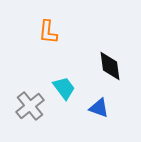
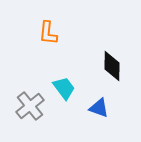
orange L-shape: moved 1 px down
black diamond: moved 2 px right; rotated 8 degrees clockwise
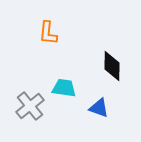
cyan trapezoid: rotated 45 degrees counterclockwise
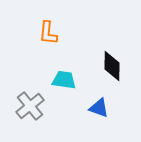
cyan trapezoid: moved 8 px up
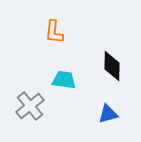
orange L-shape: moved 6 px right, 1 px up
blue triangle: moved 9 px right, 6 px down; rotated 35 degrees counterclockwise
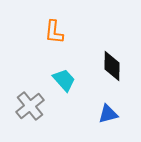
cyan trapezoid: rotated 40 degrees clockwise
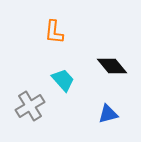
black diamond: rotated 40 degrees counterclockwise
cyan trapezoid: moved 1 px left
gray cross: rotated 8 degrees clockwise
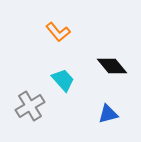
orange L-shape: moved 4 px right; rotated 45 degrees counterclockwise
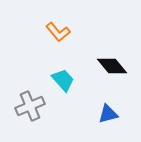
gray cross: rotated 8 degrees clockwise
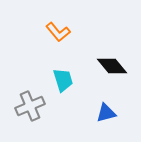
cyan trapezoid: rotated 25 degrees clockwise
blue triangle: moved 2 px left, 1 px up
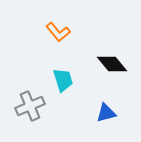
black diamond: moved 2 px up
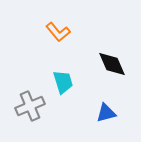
black diamond: rotated 16 degrees clockwise
cyan trapezoid: moved 2 px down
